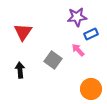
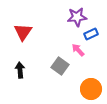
gray square: moved 7 px right, 6 px down
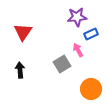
pink arrow: rotated 16 degrees clockwise
gray square: moved 2 px right, 2 px up; rotated 24 degrees clockwise
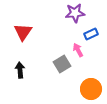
purple star: moved 2 px left, 4 px up
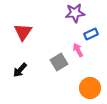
gray square: moved 3 px left, 2 px up
black arrow: rotated 133 degrees counterclockwise
orange circle: moved 1 px left, 1 px up
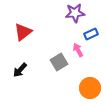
red triangle: rotated 18 degrees clockwise
